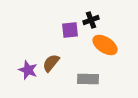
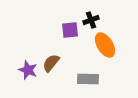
orange ellipse: rotated 25 degrees clockwise
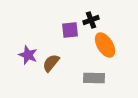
purple star: moved 15 px up
gray rectangle: moved 6 px right, 1 px up
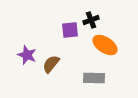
orange ellipse: rotated 25 degrees counterclockwise
purple star: moved 1 px left
brown semicircle: moved 1 px down
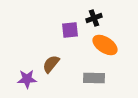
black cross: moved 3 px right, 2 px up
purple star: moved 24 px down; rotated 24 degrees counterclockwise
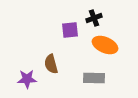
orange ellipse: rotated 10 degrees counterclockwise
brown semicircle: rotated 54 degrees counterclockwise
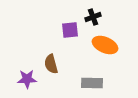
black cross: moved 1 px left, 1 px up
gray rectangle: moved 2 px left, 5 px down
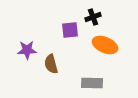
purple star: moved 29 px up
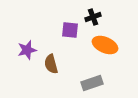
purple square: rotated 12 degrees clockwise
purple star: rotated 12 degrees counterclockwise
gray rectangle: rotated 20 degrees counterclockwise
